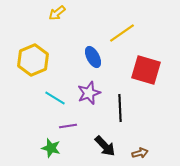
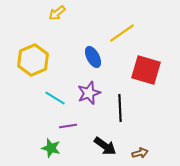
black arrow: rotated 10 degrees counterclockwise
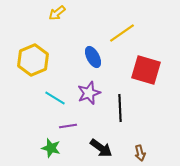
black arrow: moved 4 px left, 2 px down
brown arrow: rotated 91 degrees clockwise
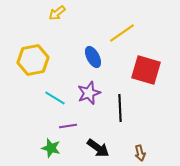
yellow hexagon: rotated 12 degrees clockwise
black arrow: moved 3 px left
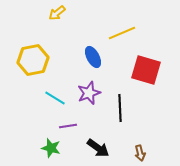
yellow line: rotated 12 degrees clockwise
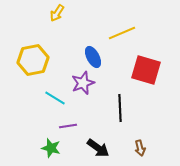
yellow arrow: rotated 18 degrees counterclockwise
purple star: moved 6 px left, 10 px up
brown arrow: moved 5 px up
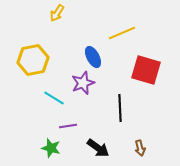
cyan line: moved 1 px left
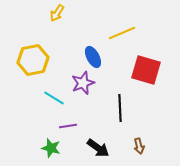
brown arrow: moved 1 px left, 2 px up
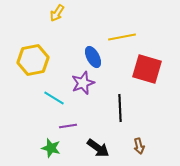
yellow line: moved 4 px down; rotated 12 degrees clockwise
red square: moved 1 px right, 1 px up
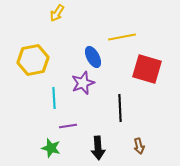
cyan line: rotated 55 degrees clockwise
black arrow: rotated 50 degrees clockwise
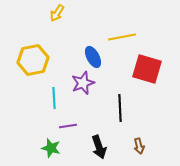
black arrow: moved 1 px right, 1 px up; rotated 15 degrees counterclockwise
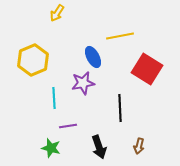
yellow line: moved 2 px left, 1 px up
yellow hexagon: rotated 12 degrees counterclockwise
red square: rotated 16 degrees clockwise
purple star: rotated 10 degrees clockwise
brown arrow: rotated 28 degrees clockwise
